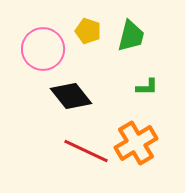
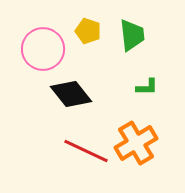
green trapezoid: moved 1 px right, 1 px up; rotated 20 degrees counterclockwise
black diamond: moved 2 px up
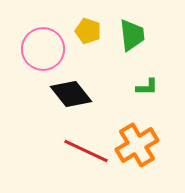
orange cross: moved 1 px right, 2 px down
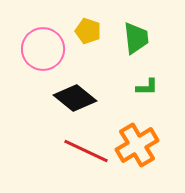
green trapezoid: moved 4 px right, 3 px down
black diamond: moved 4 px right, 4 px down; rotated 12 degrees counterclockwise
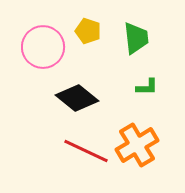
pink circle: moved 2 px up
black diamond: moved 2 px right
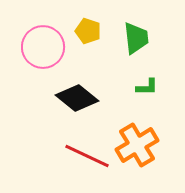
red line: moved 1 px right, 5 px down
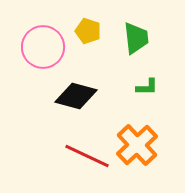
black diamond: moved 1 px left, 2 px up; rotated 24 degrees counterclockwise
orange cross: rotated 12 degrees counterclockwise
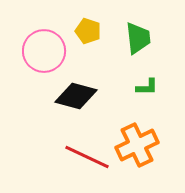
green trapezoid: moved 2 px right
pink circle: moved 1 px right, 4 px down
orange cross: rotated 18 degrees clockwise
red line: moved 1 px down
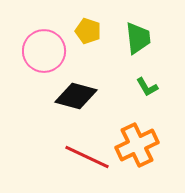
green L-shape: rotated 60 degrees clockwise
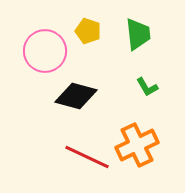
green trapezoid: moved 4 px up
pink circle: moved 1 px right
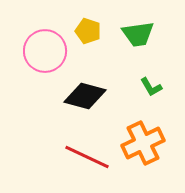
green trapezoid: rotated 88 degrees clockwise
green L-shape: moved 4 px right
black diamond: moved 9 px right
orange cross: moved 6 px right, 2 px up
